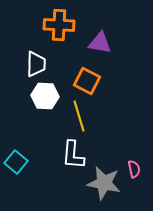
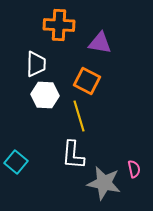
white hexagon: moved 1 px up
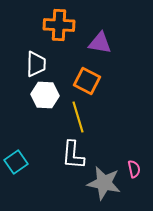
yellow line: moved 1 px left, 1 px down
cyan square: rotated 15 degrees clockwise
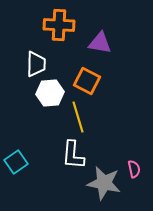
white hexagon: moved 5 px right, 2 px up; rotated 8 degrees counterclockwise
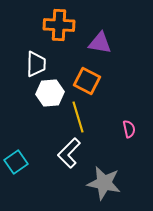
white L-shape: moved 4 px left, 2 px up; rotated 40 degrees clockwise
pink semicircle: moved 5 px left, 40 px up
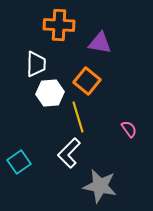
orange square: rotated 12 degrees clockwise
pink semicircle: rotated 24 degrees counterclockwise
cyan square: moved 3 px right
gray star: moved 4 px left, 3 px down
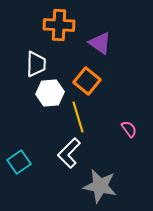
purple triangle: rotated 25 degrees clockwise
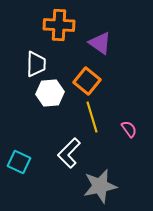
yellow line: moved 14 px right
cyan square: rotated 30 degrees counterclockwise
gray star: rotated 24 degrees counterclockwise
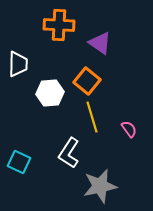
white trapezoid: moved 18 px left
white L-shape: rotated 12 degrees counterclockwise
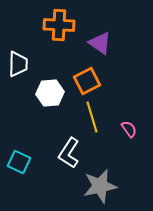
orange square: rotated 24 degrees clockwise
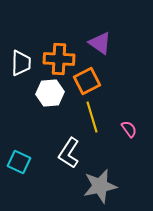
orange cross: moved 34 px down
white trapezoid: moved 3 px right, 1 px up
